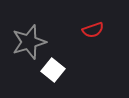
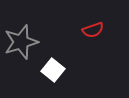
gray star: moved 8 px left
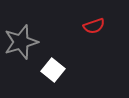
red semicircle: moved 1 px right, 4 px up
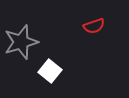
white square: moved 3 px left, 1 px down
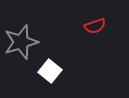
red semicircle: moved 1 px right
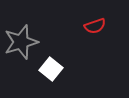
white square: moved 1 px right, 2 px up
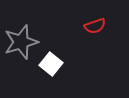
white square: moved 5 px up
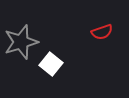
red semicircle: moved 7 px right, 6 px down
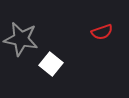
gray star: moved 3 px up; rotated 28 degrees clockwise
